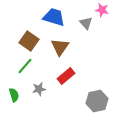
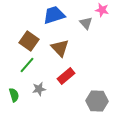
blue trapezoid: moved 2 px up; rotated 35 degrees counterclockwise
brown triangle: moved 1 px down; rotated 18 degrees counterclockwise
green line: moved 2 px right, 1 px up
gray hexagon: rotated 15 degrees clockwise
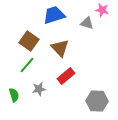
gray triangle: moved 1 px right; rotated 32 degrees counterclockwise
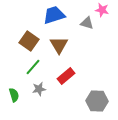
brown triangle: moved 1 px left, 3 px up; rotated 12 degrees clockwise
green line: moved 6 px right, 2 px down
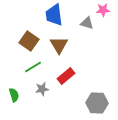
pink star: moved 1 px right; rotated 16 degrees counterclockwise
blue trapezoid: rotated 80 degrees counterclockwise
green line: rotated 18 degrees clockwise
gray star: moved 3 px right
gray hexagon: moved 2 px down
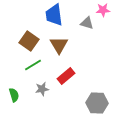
green line: moved 2 px up
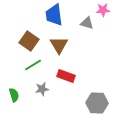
red rectangle: rotated 60 degrees clockwise
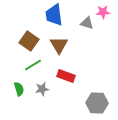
pink star: moved 2 px down
green semicircle: moved 5 px right, 6 px up
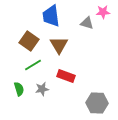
blue trapezoid: moved 3 px left, 1 px down
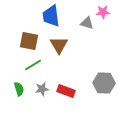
brown square: rotated 24 degrees counterclockwise
red rectangle: moved 15 px down
gray hexagon: moved 7 px right, 20 px up
